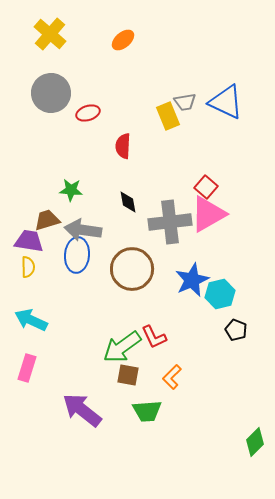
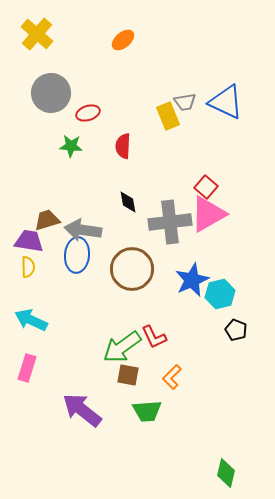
yellow cross: moved 13 px left
green star: moved 44 px up
green diamond: moved 29 px left, 31 px down; rotated 32 degrees counterclockwise
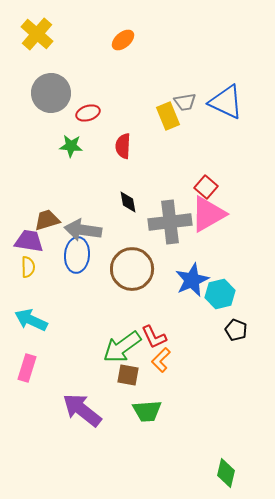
orange L-shape: moved 11 px left, 17 px up
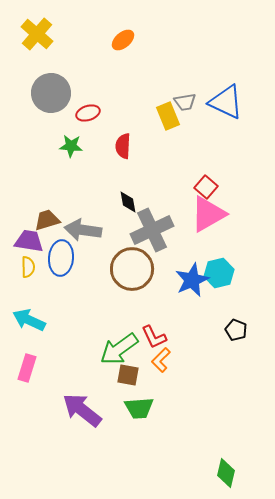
gray cross: moved 18 px left, 8 px down; rotated 18 degrees counterclockwise
blue ellipse: moved 16 px left, 3 px down
cyan hexagon: moved 1 px left, 21 px up
cyan arrow: moved 2 px left
green arrow: moved 3 px left, 2 px down
green trapezoid: moved 8 px left, 3 px up
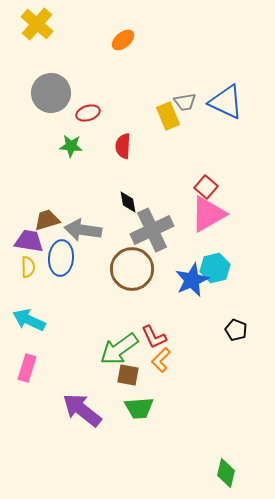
yellow cross: moved 10 px up
cyan hexagon: moved 4 px left, 5 px up
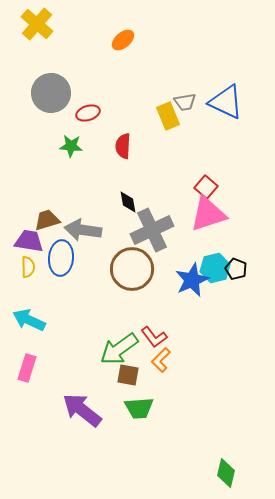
pink triangle: rotated 12 degrees clockwise
black pentagon: moved 61 px up
red L-shape: rotated 12 degrees counterclockwise
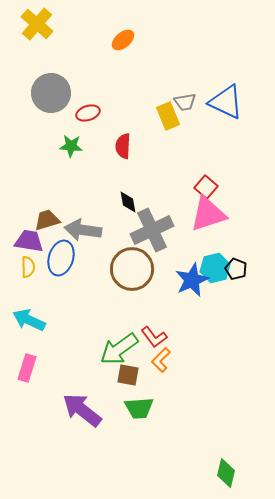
blue ellipse: rotated 12 degrees clockwise
